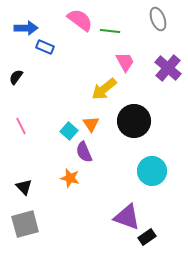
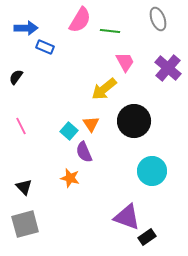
pink semicircle: rotated 84 degrees clockwise
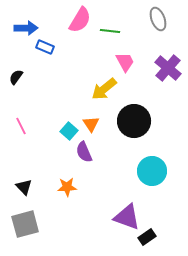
orange star: moved 3 px left, 9 px down; rotated 18 degrees counterclockwise
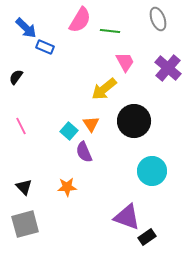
blue arrow: rotated 45 degrees clockwise
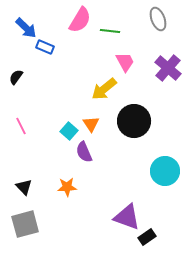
cyan circle: moved 13 px right
